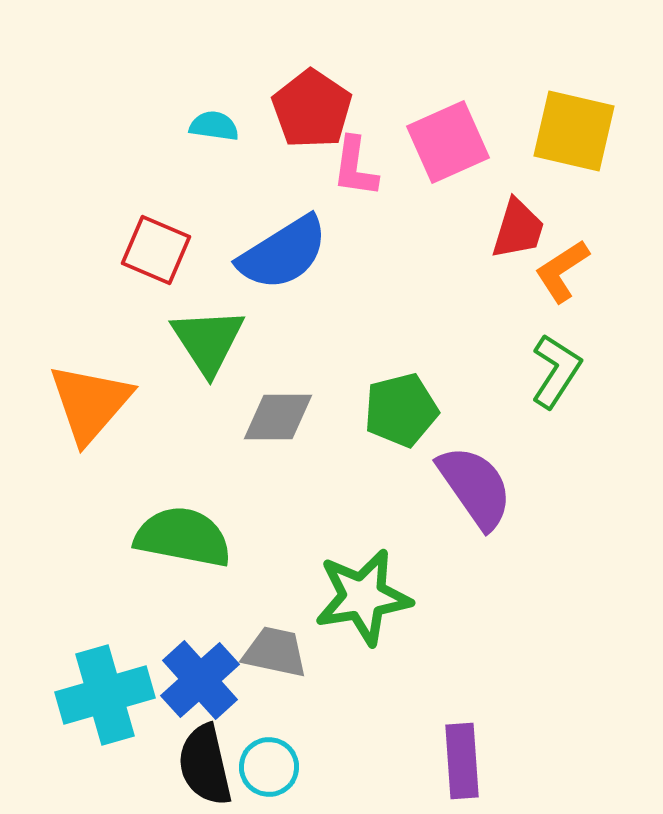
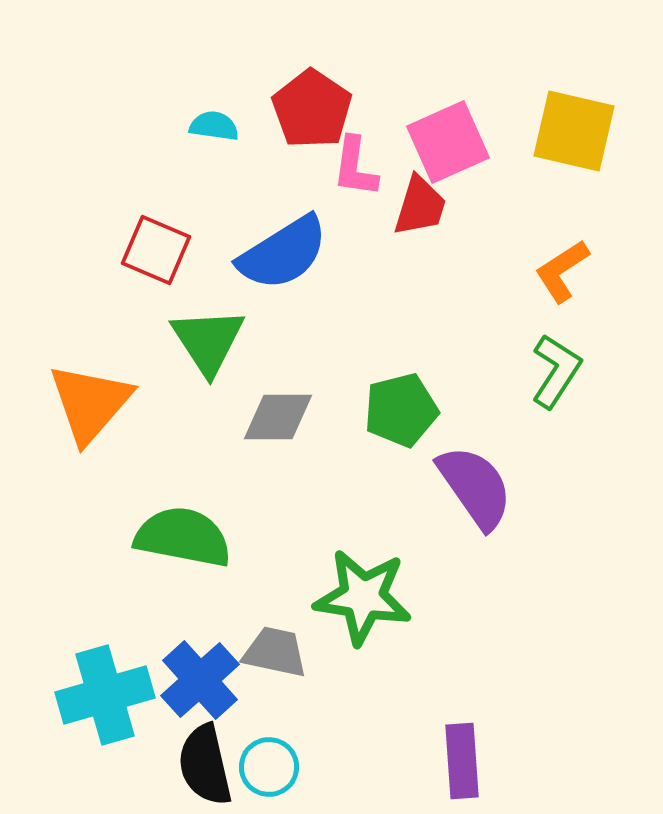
red trapezoid: moved 98 px left, 23 px up
green star: rotated 18 degrees clockwise
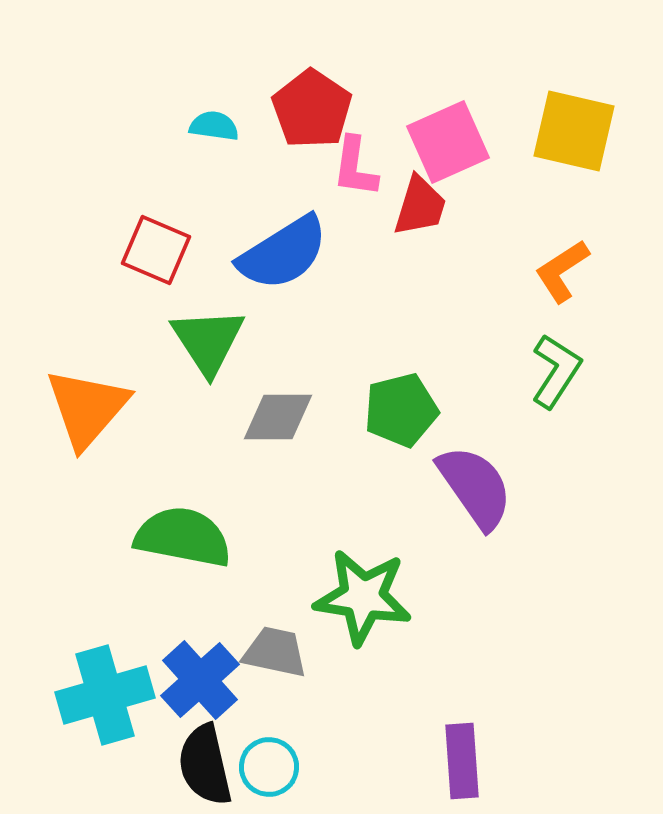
orange triangle: moved 3 px left, 5 px down
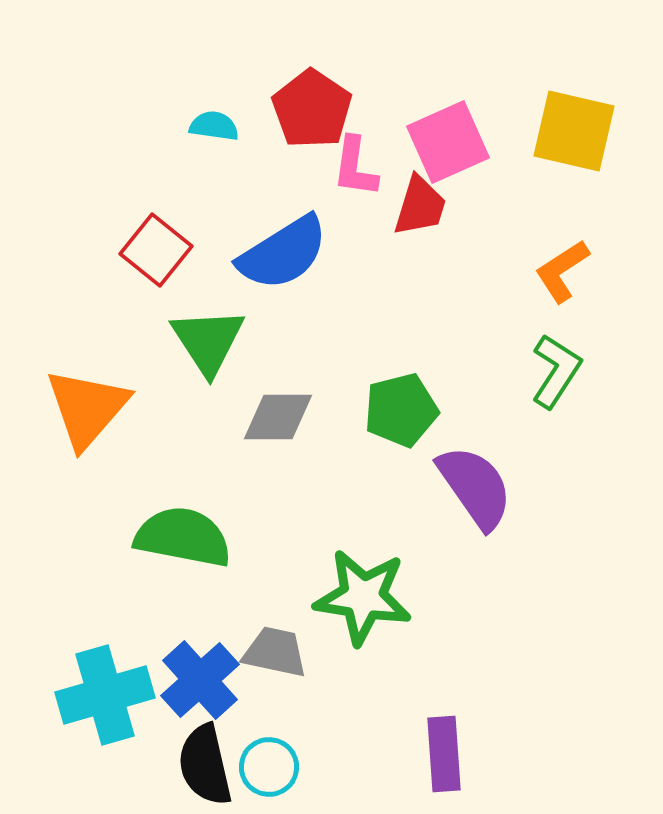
red square: rotated 16 degrees clockwise
purple rectangle: moved 18 px left, 7 px up
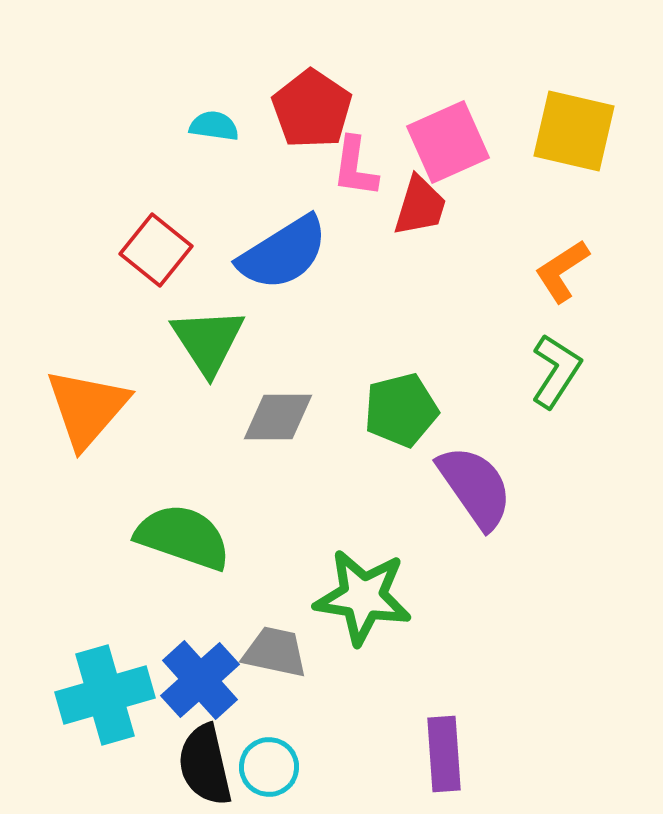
green semicircle: rotated 8 degrees clockwise
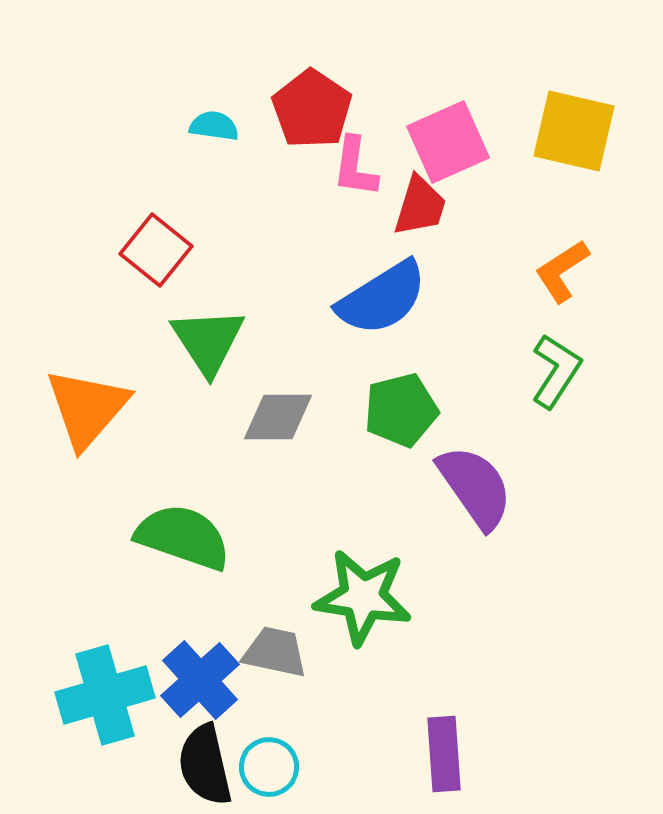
blue semicircle: moved 99 px right, 45 px down
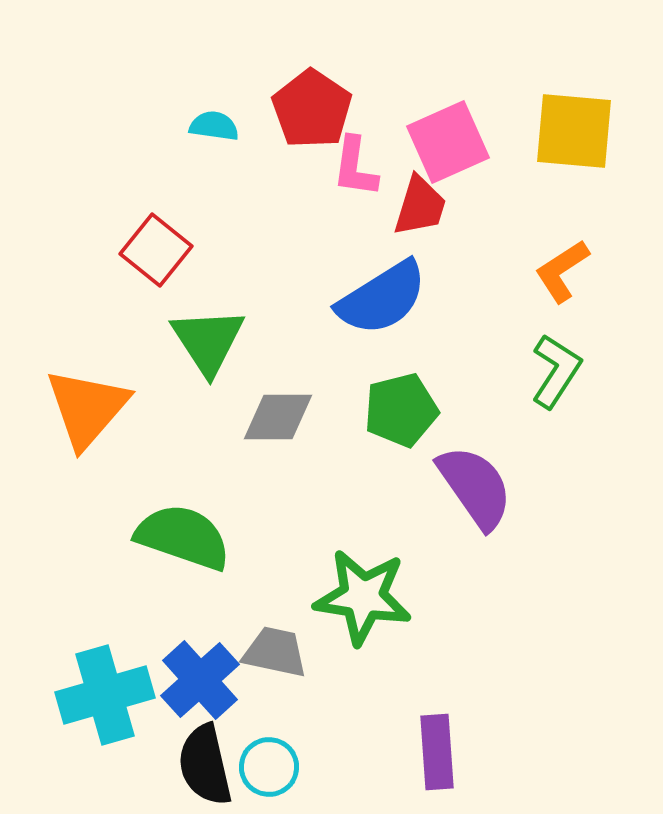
yellow square: rotated 8 degrees counterclockwise
purple rectangle: moved 7 px left, 2 px up
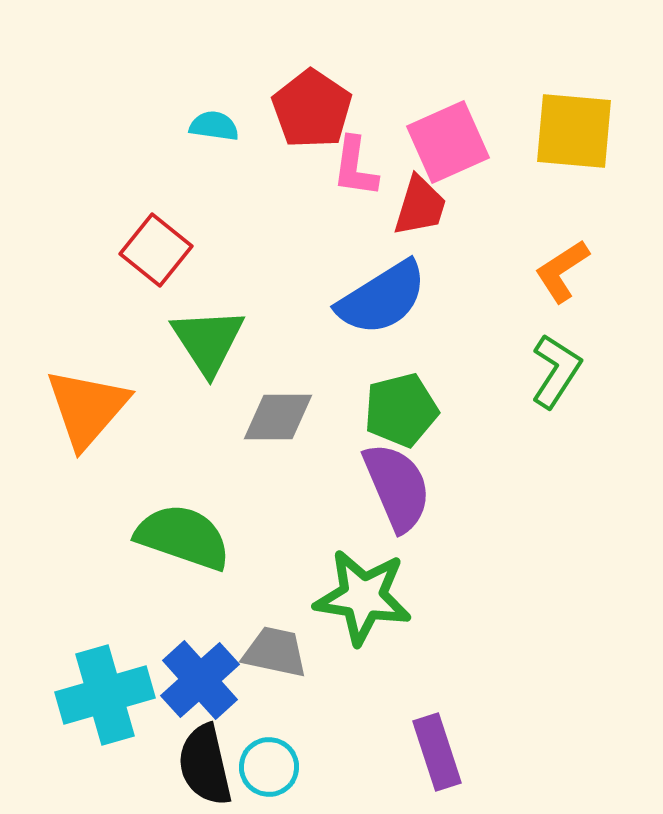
purple semicircle: moved 78 px left; rotated 12 degrees clockwise
purple rectangle: rotated 14 degrees counterclockwise
